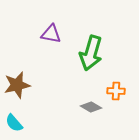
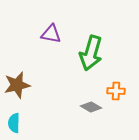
cyan semicircle: rotated 42 degrees clockwise
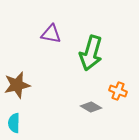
orange cross: moved 2 px right; rotated 18 degrees clockwise
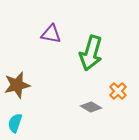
orange cross: rotated 24 degrees clockwise
cyan semicircle: moved 1 px right; rotated 18 degrees clockwise
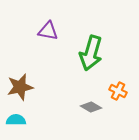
purple triangle: moved 3 px left, 3 px up
brown star: moved 3 px right, 2 px down
orange cross: rotated 18 degrees counterclockwise
cyan semicircle: moved 1 px right, 3 px up; rotated 72 degrees clockwise
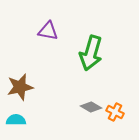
orange cross: moved 3 px left, 21 px down
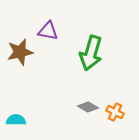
brown star: moved 35 px up
gray diamond: moved 3 px left
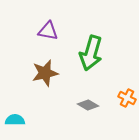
brown star: moved 25 px right, 21 px down
gray diamond: moved 2 px up
orange cross: moved 12 px right, 14 px up
cyan semicircle: moved 1 px left
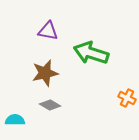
green arrow: rotated 92 degrees clockwise
gray diamond: moved 38 px left
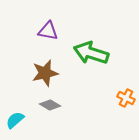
orange cross: moved 1 px left
cyan semicircle: rotated 42 degrees counterclockwise
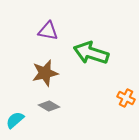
gray diamond: moved 1 px left, 1 px down
